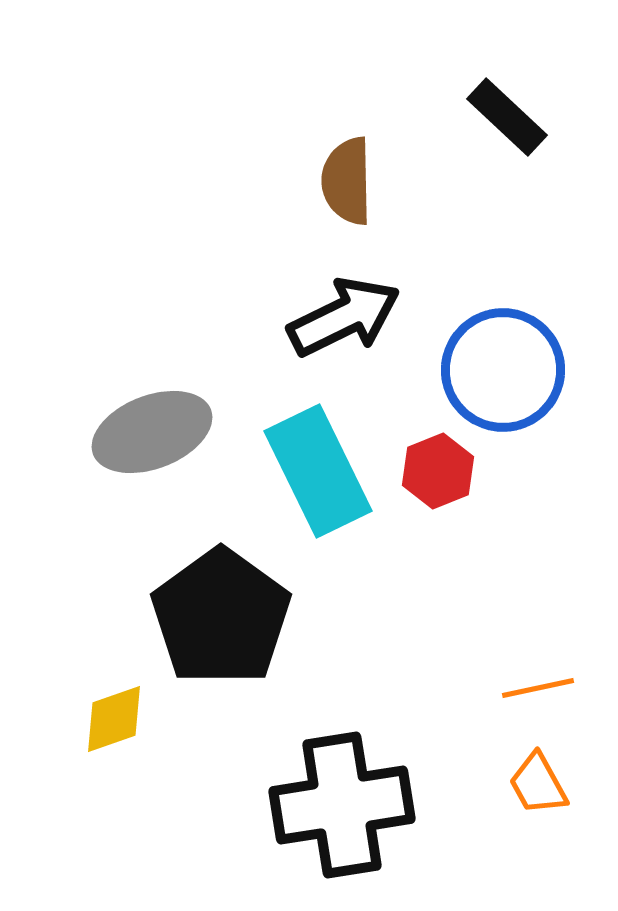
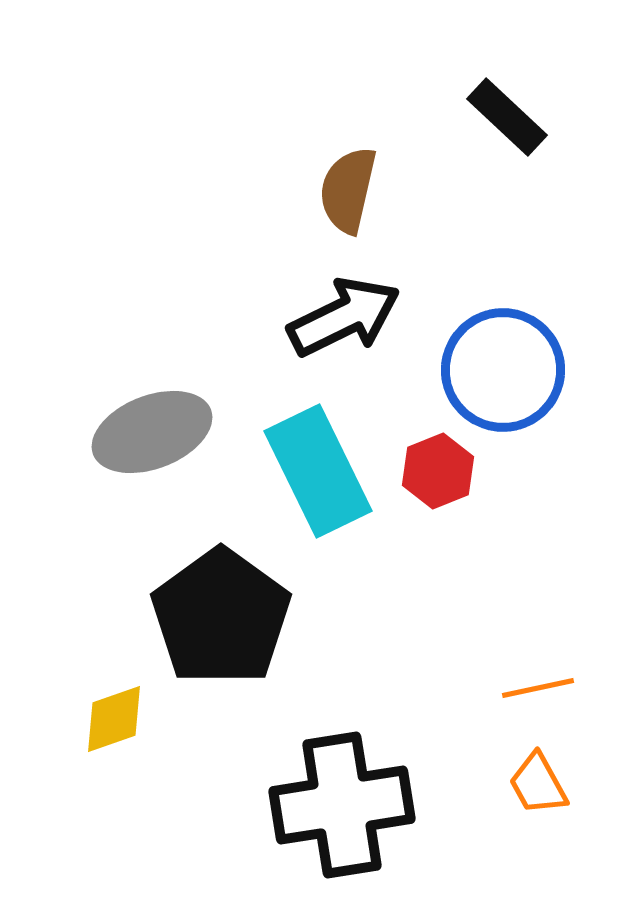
brown semicircle: moved 1 px right, 9 px down; rotated 14 degrees clockwise
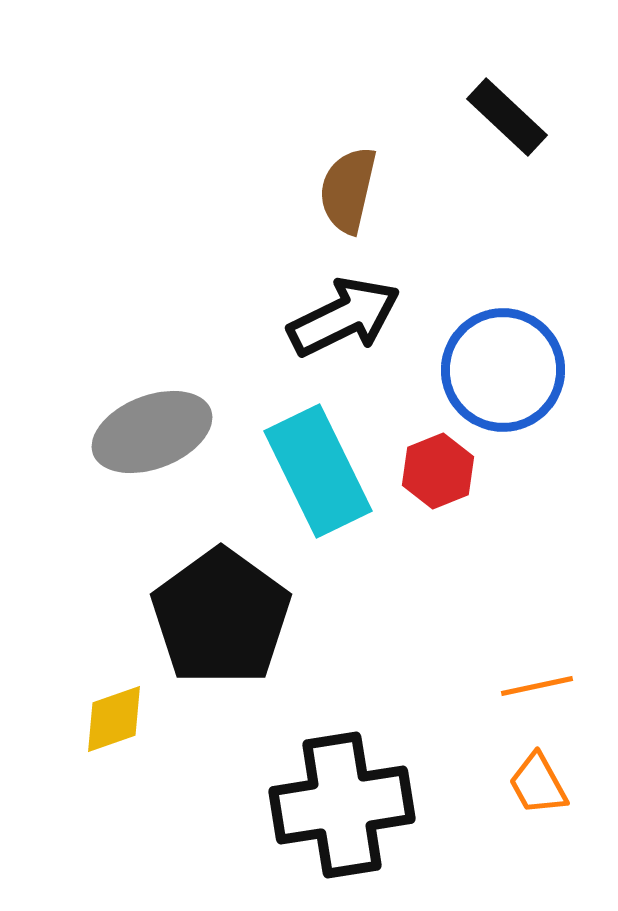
orange line: moved 1 px left, 2 px up
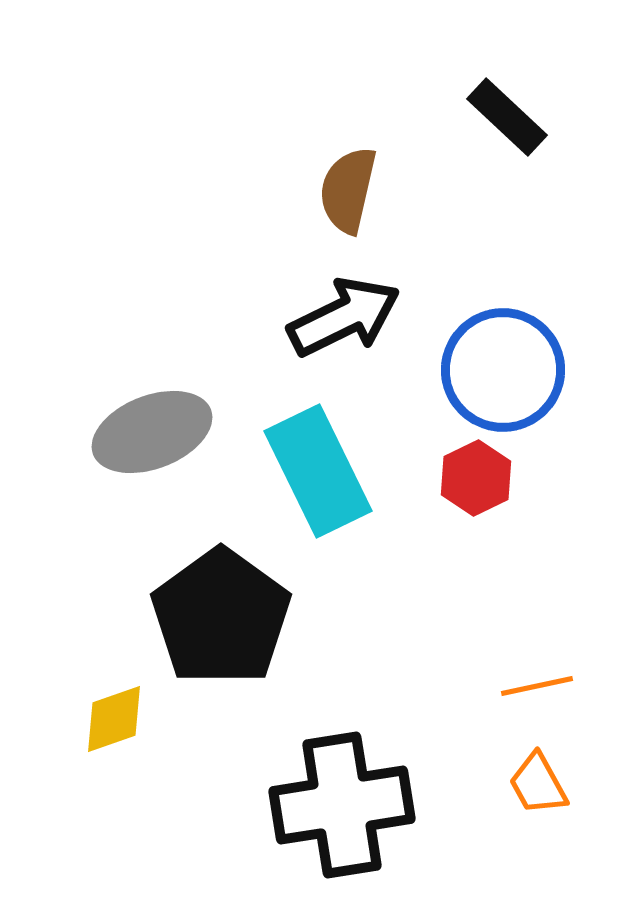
red hexagon: moved 38 px right, 7 px down; rotated 4 degrees counterclockwise
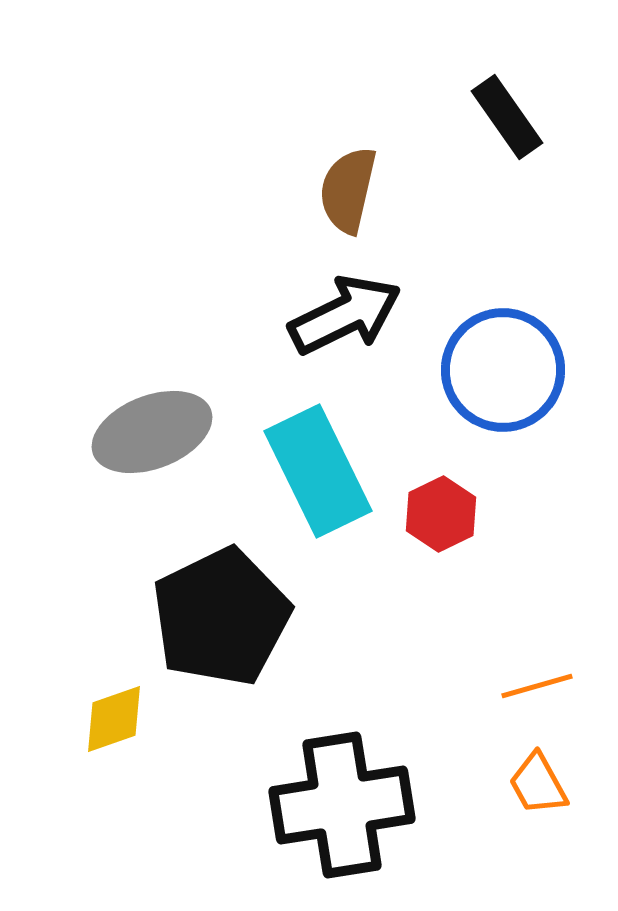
black rectangle: rotated 12 degrees clockwise
black arrow: moved 1 px right, 2 px up
red hexagon: moved 35 px left, 36 px down
black pentagon: rotated 10 degrees clockwise
orange line: rotated 4 degrees counterclockwise
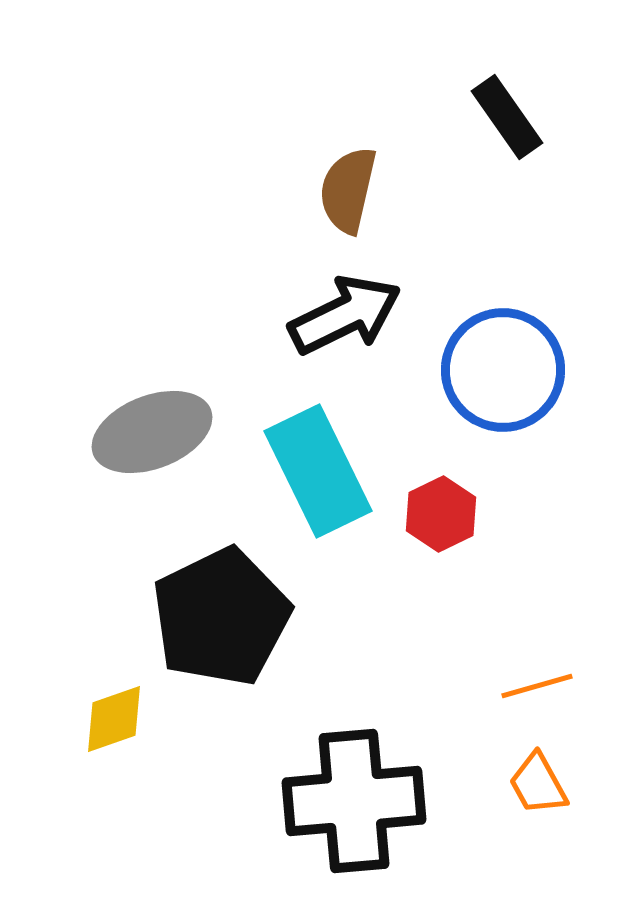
black cross: moved 12 px right, 4 px up; rotated 4 degrees clockwise
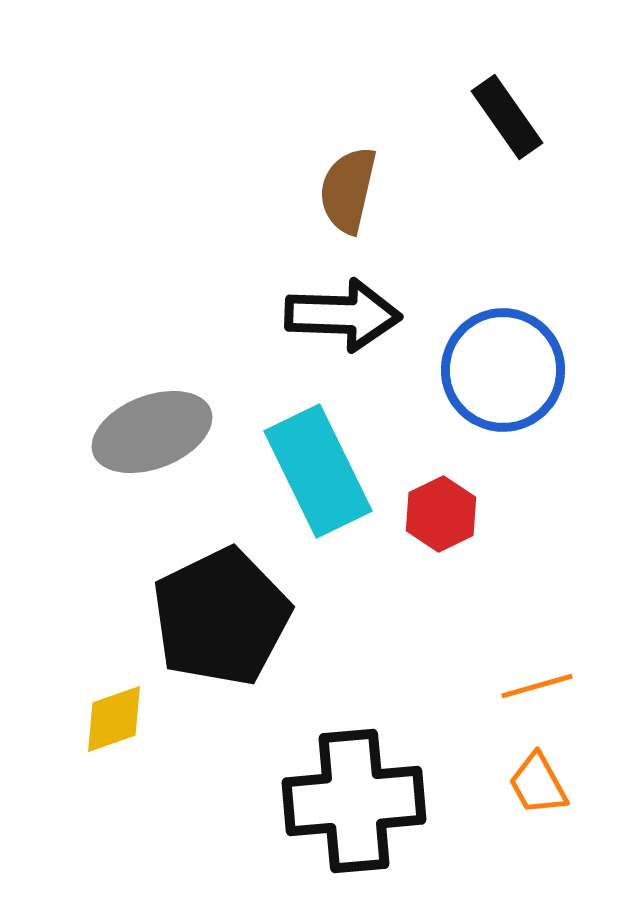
black arrow: moved 2 px left; rotated 28 degrees clockwise
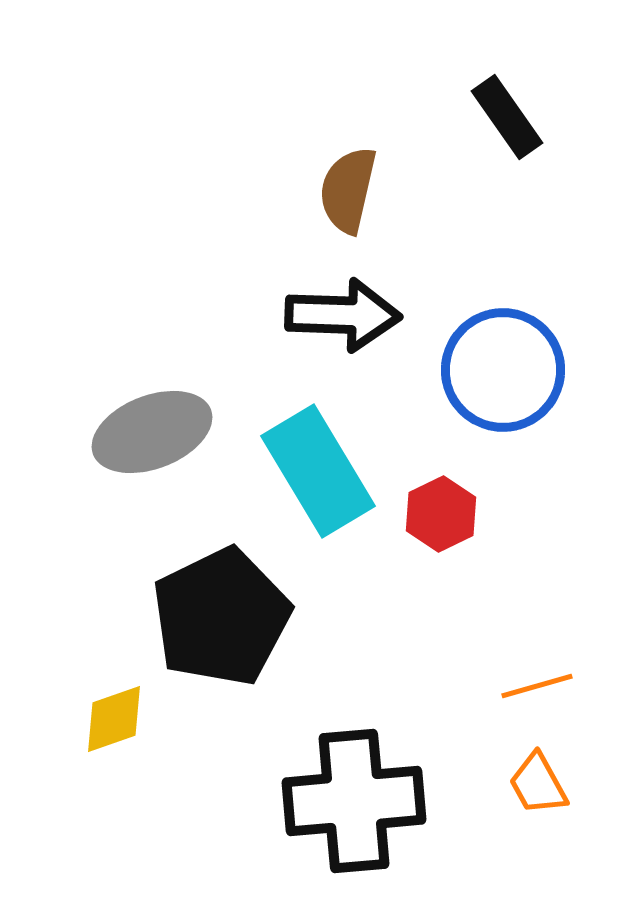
cyan rectangle: rotated 5 degrees counterclockwise
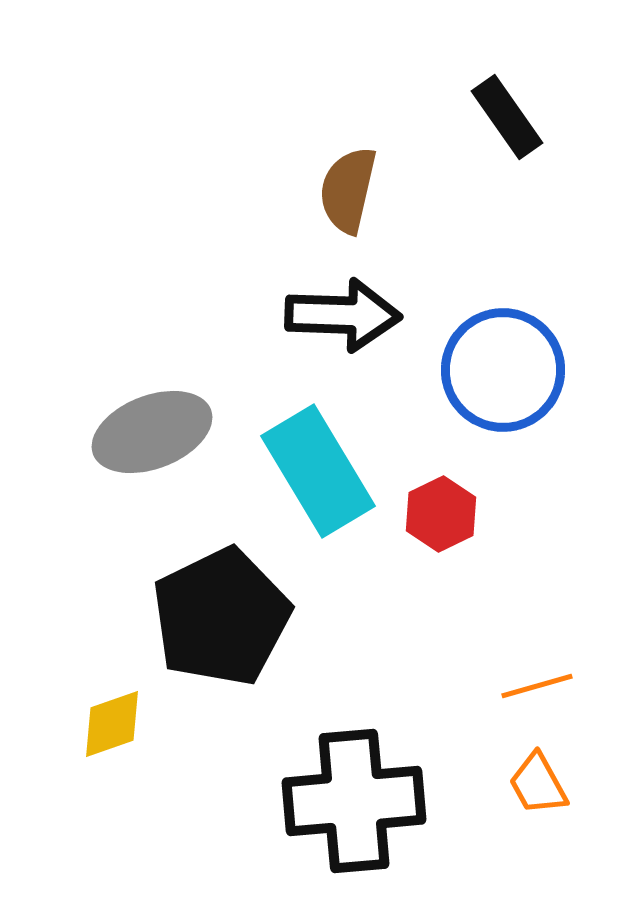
yellow diamond: moved 2 px left, 5 px down
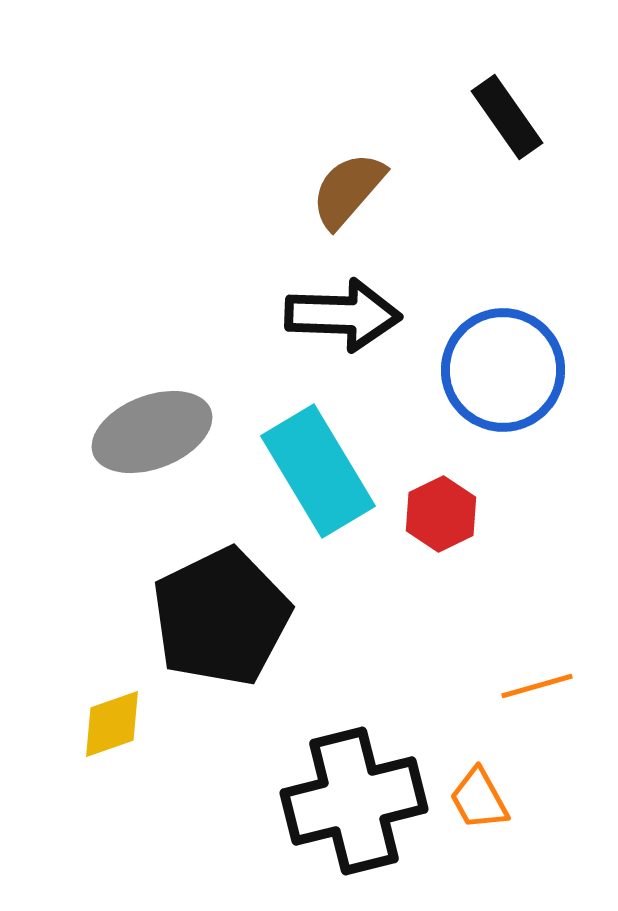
brown semicircle: rotated 28 degrees clockwise
orange trapezoid: moved 59 px left, 15 px down
black cross: rotated 9 degrees counterclockwise
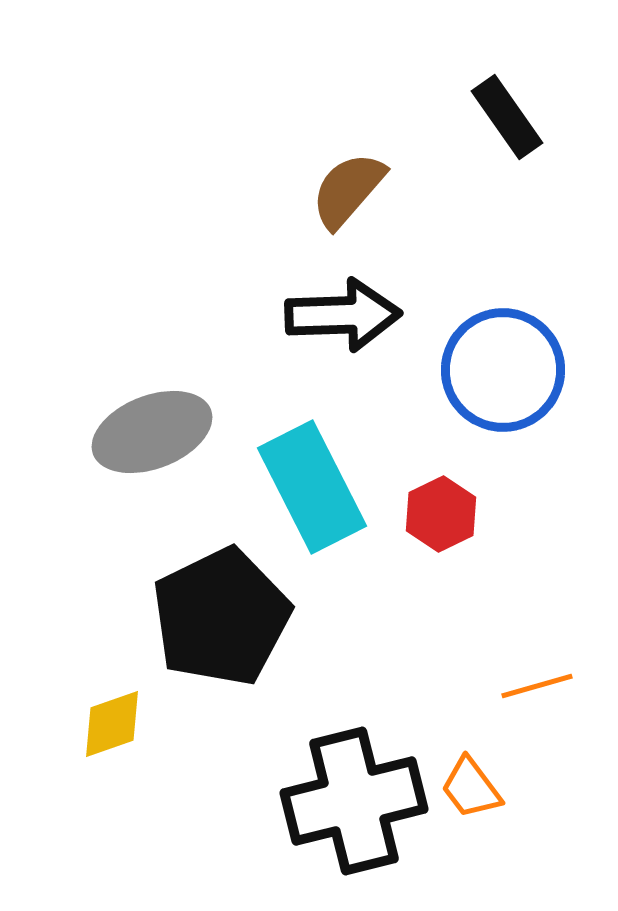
black arrow: rotated 4 degrees counterclockwise
cyan rectangle: moved 6 px left, 16 px down; rotated 4 degrees clockwise
orange trapezoid: moved 8 px left, 11 px up; rotated 8 degrees counterclockwise
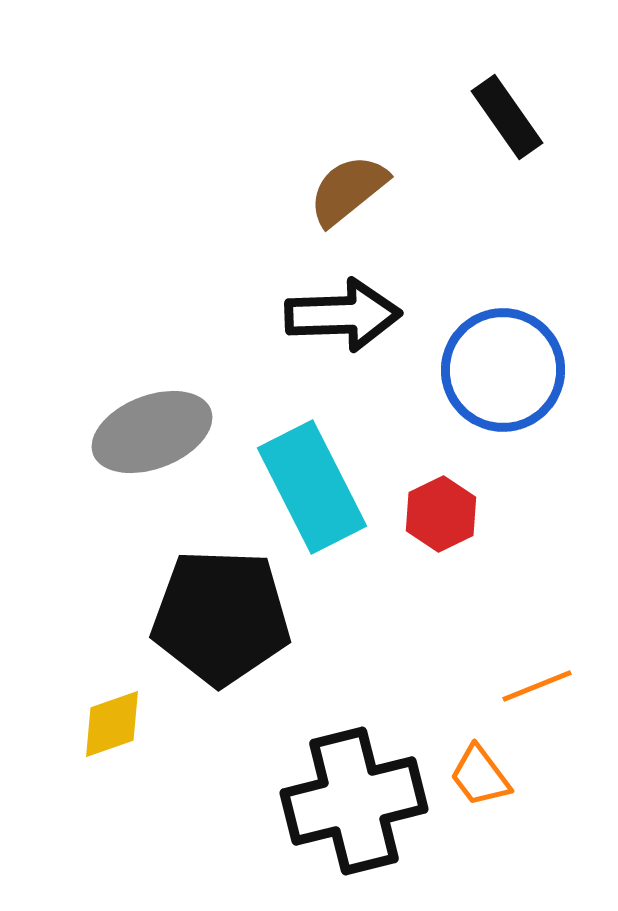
brown semicircle: rotated 10 degrees clockwise
black pentagon: rotated 28 degrees clockwise
orange line: rotated 6 degrees counterclockwise
orange trapezoid: moved 9 px right, 12 px up
